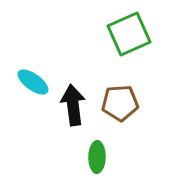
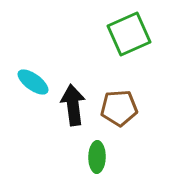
brown pentagon: moved 1 px left, 5 px down
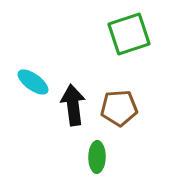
green square: rotated 6 degrees clockwise
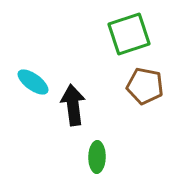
brown pentagon: moved 26 px right, 22 px up; rotated 15 degrees clockwise
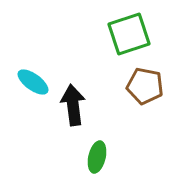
green ellipse: rotated 12 degrees clockwise
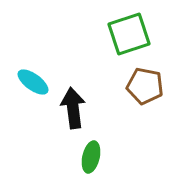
black arrow: moved 3 px down
green ellipse: moved 6 px left
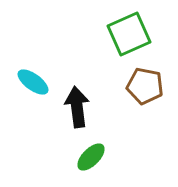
green square: rotated 6 degrees counterclockwise
black arrow: moved 4 px right, 1 px up
green ellipse: rotated 32 degrees clockwise
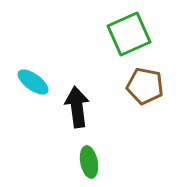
green ellipse: moved 2 px left, 5 px down; rotated 56 degrees counterclockwise
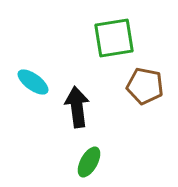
green square: moved 15 px left, 4 px down; rotated 15 degrees clockwise
green ellipse: rotated 40 degrees clockwise
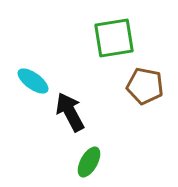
cyan ellipse: moved 1 px up
black arrow: moved 7 px left, 5 px down; rotated 21 degrees counterclockwise
